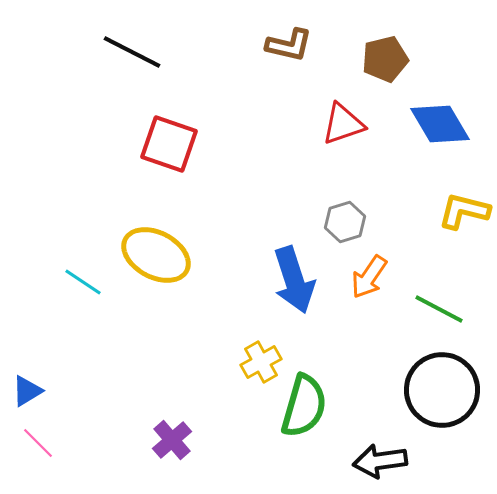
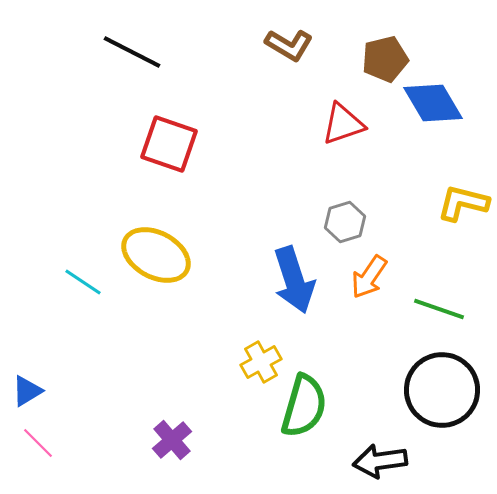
brown L-shape: rotated 18 degrees clockwise
blue diamond: moved 7 px left, 21 px up
yellow L-shape: moved 1 px left, 8 px up
green line: rotated 9 degrees counterclockwise
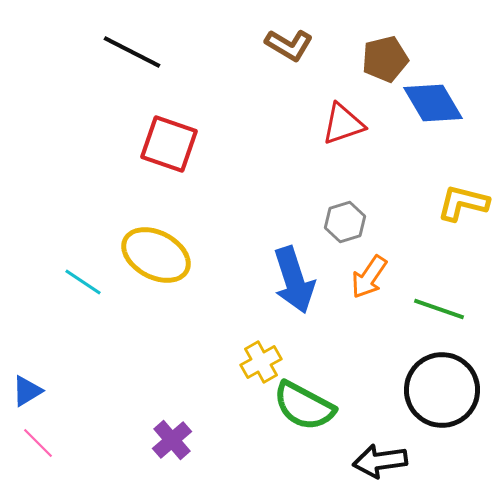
green semicircle: rotated 102 degrees clockwise
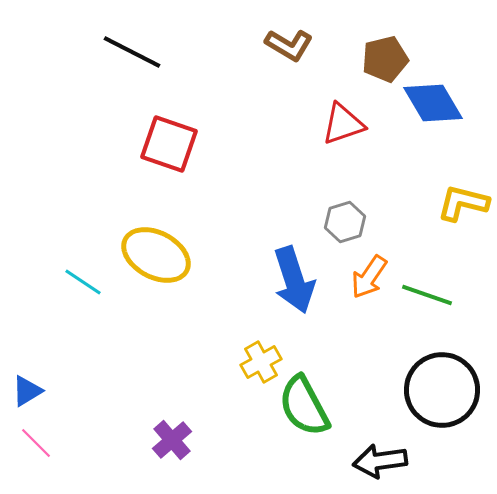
green line: moved 12 px left, 14 px up
green semicircle: rotated 34 degrees clockwise
pink line: moved 2 px left
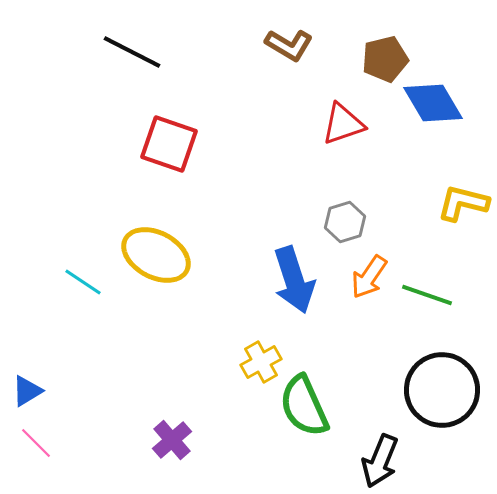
green semicircle: rotated 4 degrees clockwise
black arrow: rotated 60 degrees counterclockwise
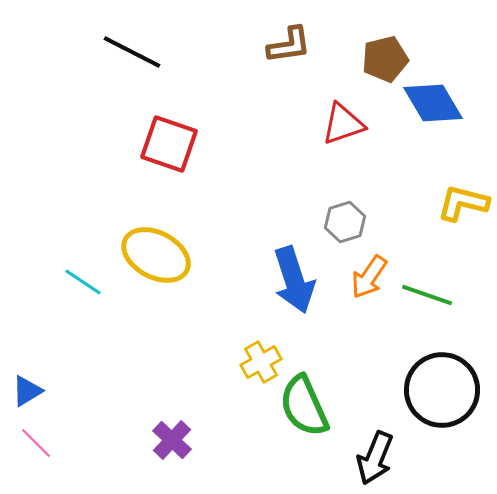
brown L-shape: rotated 39 degrees counterclockwise
purple cross: rotated 6 degrees counterclockwise
black arrow: moved 5 px left, 3 px up
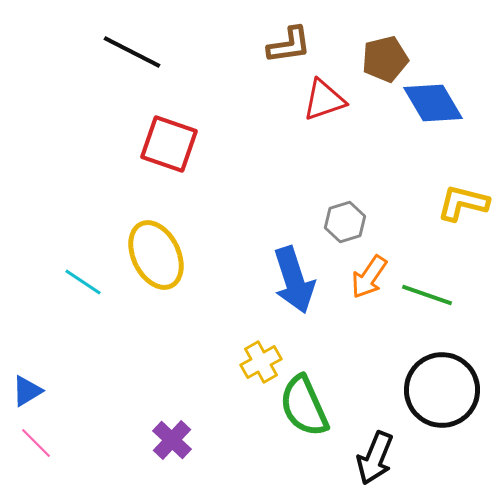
red triangle: moved 19 px left, 24 px up
yellow ellipse: rotated 36 degrees clockwise
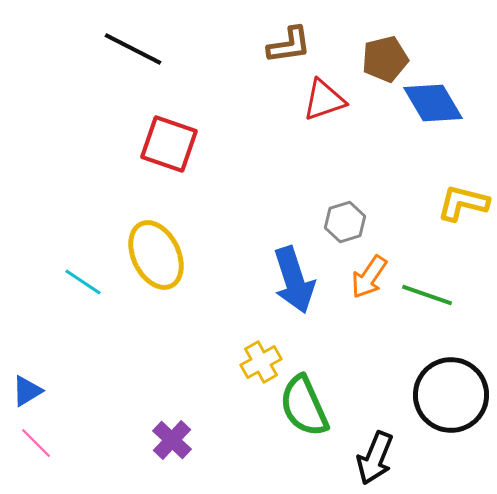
black line: moved 1 px right, 3 px up
black circle: moved 9 px right, 5 px down
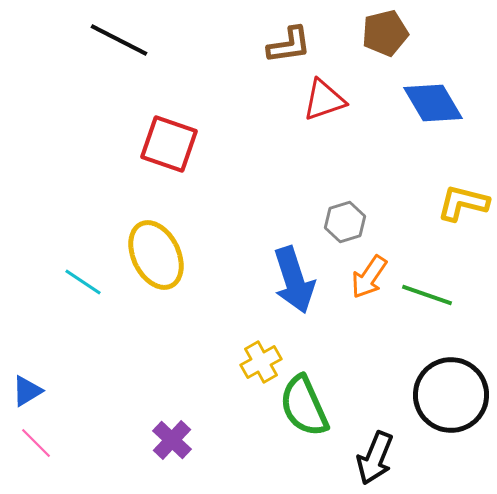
black line: moved 14 px left, 9 px up
brown pentagon: moved 26 px up
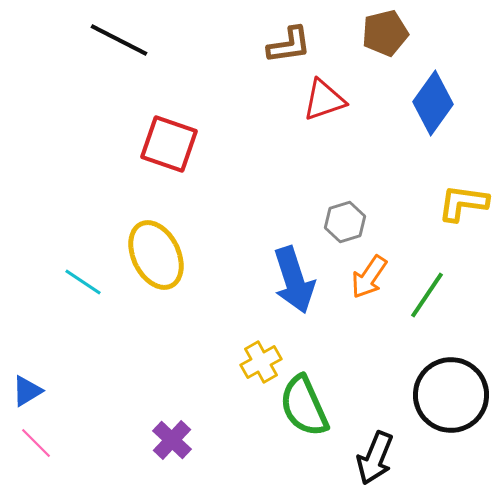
blue diamond: rotated 66 degrees clockwise
yellow L-shape: rotated 6 degrees counterclockwise
green line: rotated 75 degrees counterclockwise
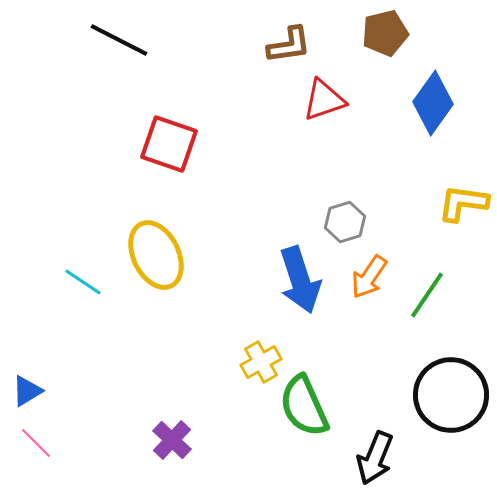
blue arrow: moved 6 px right
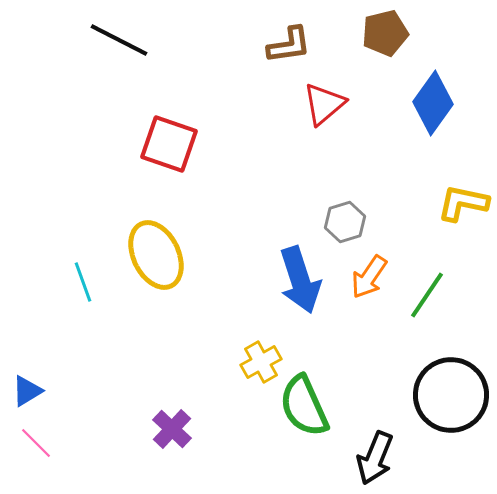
red triangle: moved 4 px down; rotated 21 degrees counterclockwise
yellow L-shape: rotated 4 degrees clockwise
cyan line: rotated 36 degrees clockwise
purple cross: moved 11 px up
